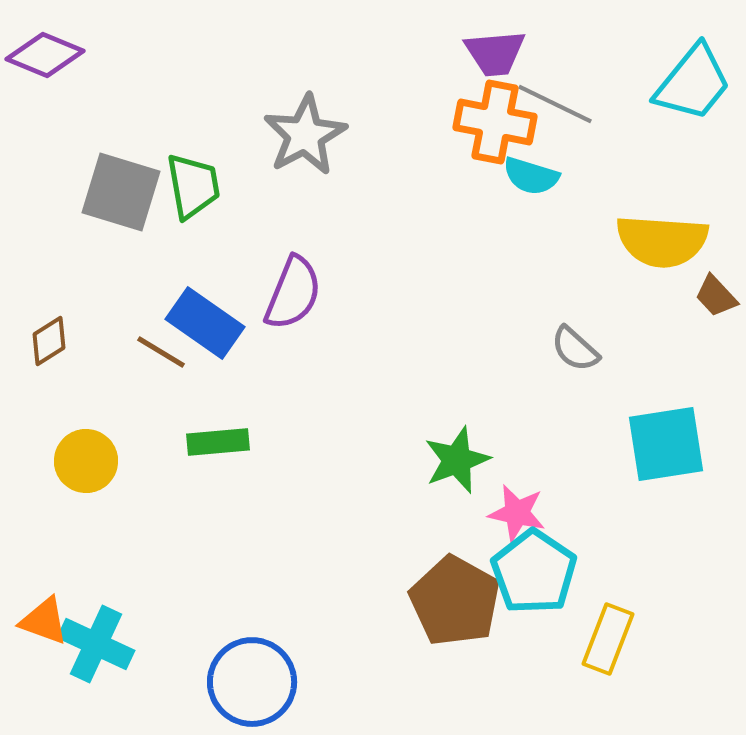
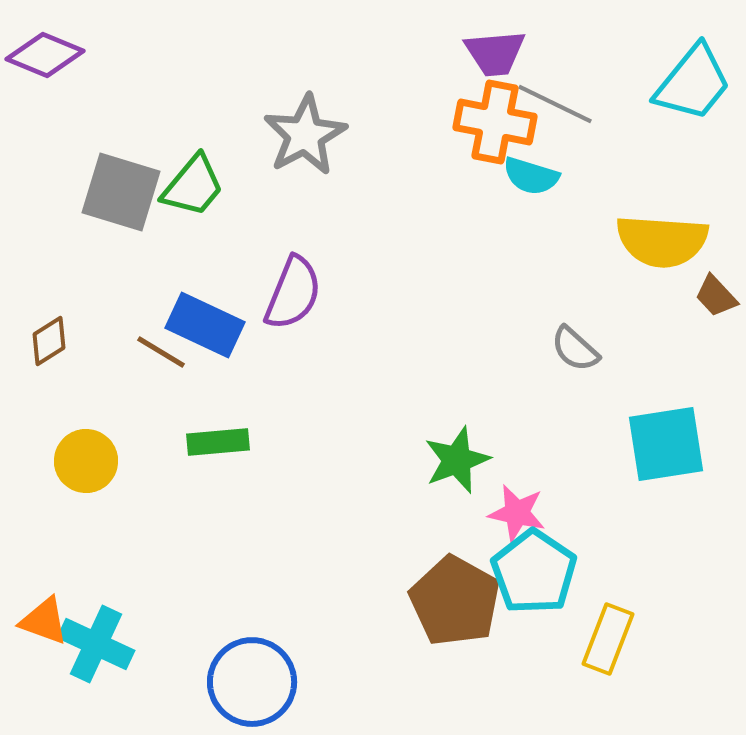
green trapezoid: rotated 50 degrees clockwise
blue rectangle: moved 2 px down; rotated 10 degrees counterclockwise
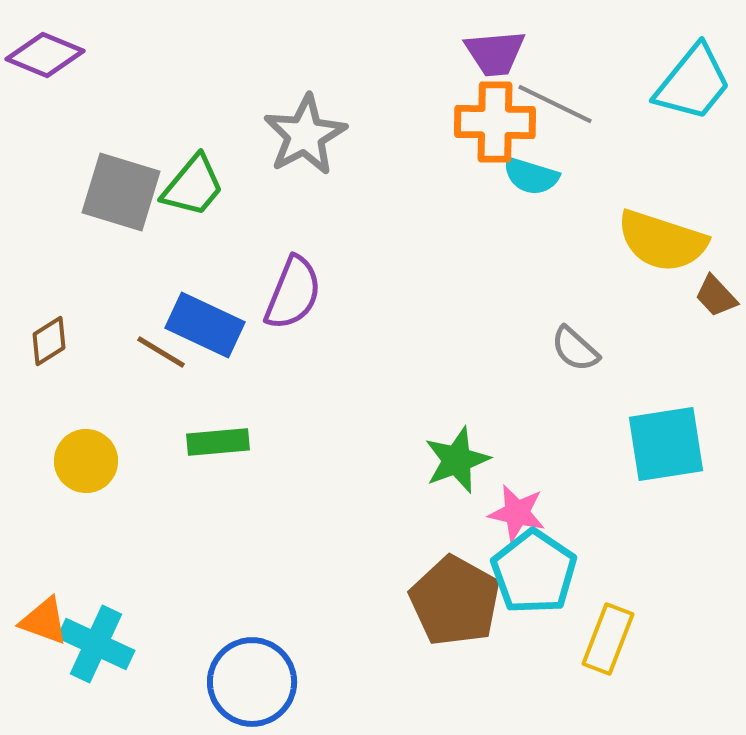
orange cross: rotated 10 degrees counterclockwise
yellow semicircle: rotated 14 degrees clockwise
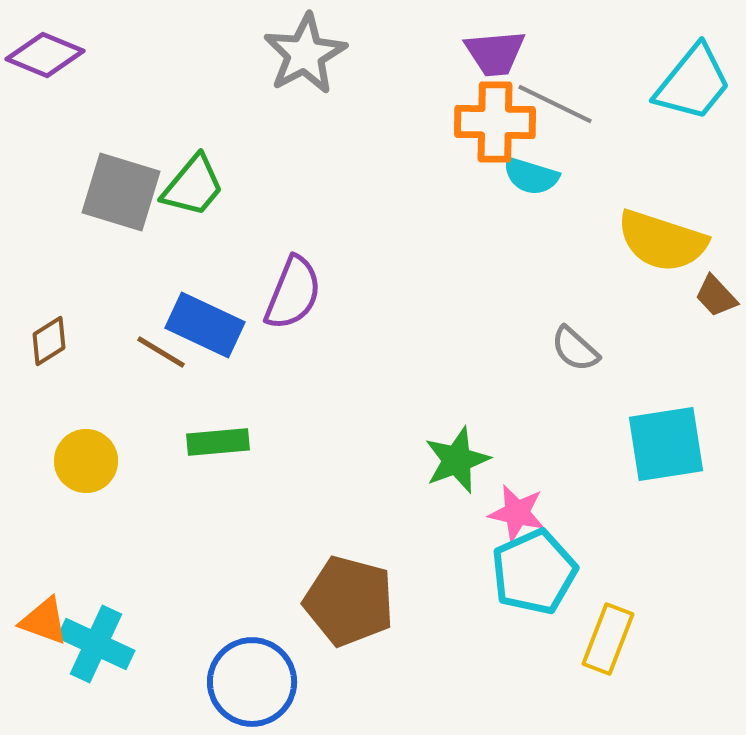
gray star: moved 81 px up
cyan pentagon: rotated 14 degrees clockwise
brown pentagon: moved 106 px left; rotated 14 degrees counterclockwise
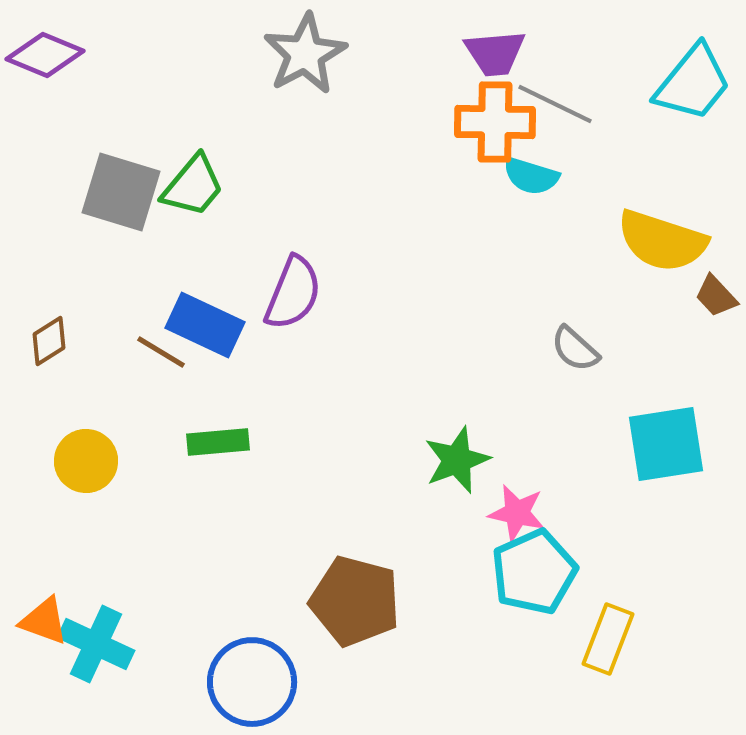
brown pentagon: moved 6 px right
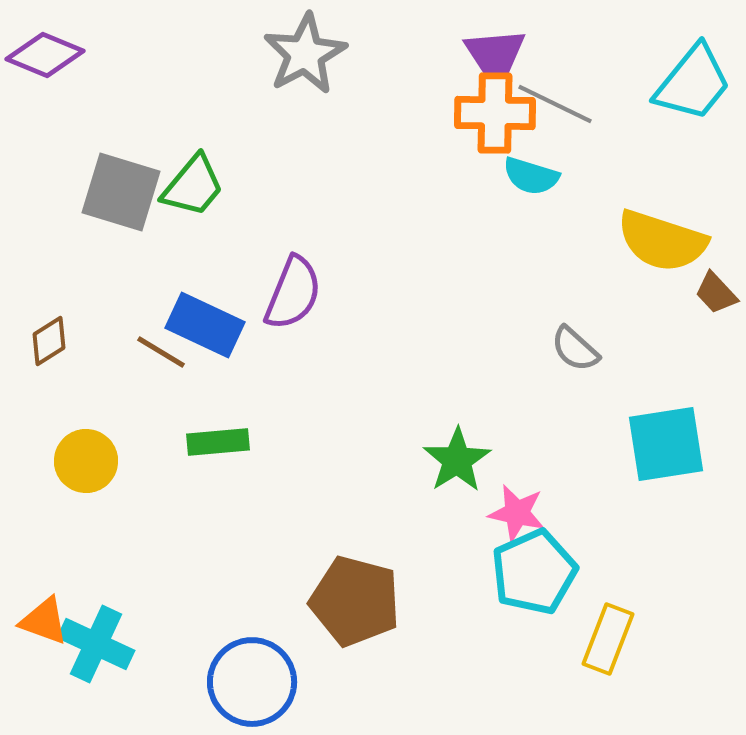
orange cross: moved 9 px up
brown trapezoid: moved 3 px up
green star: rotated 12 degrees counterclockwise
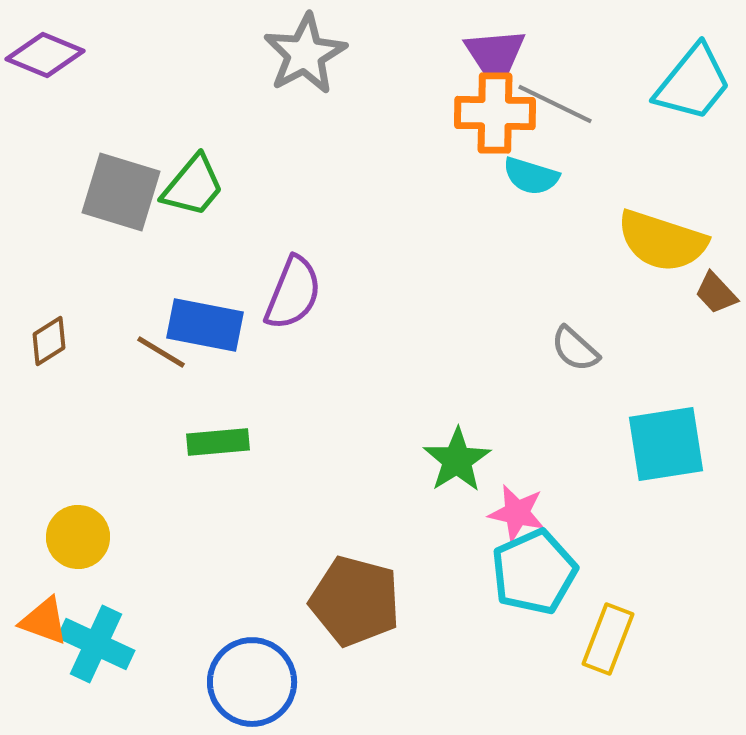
blue rectangle: rotated 14 degrees counterclockwise
yellow circle: moved 8 px left, 76 px down
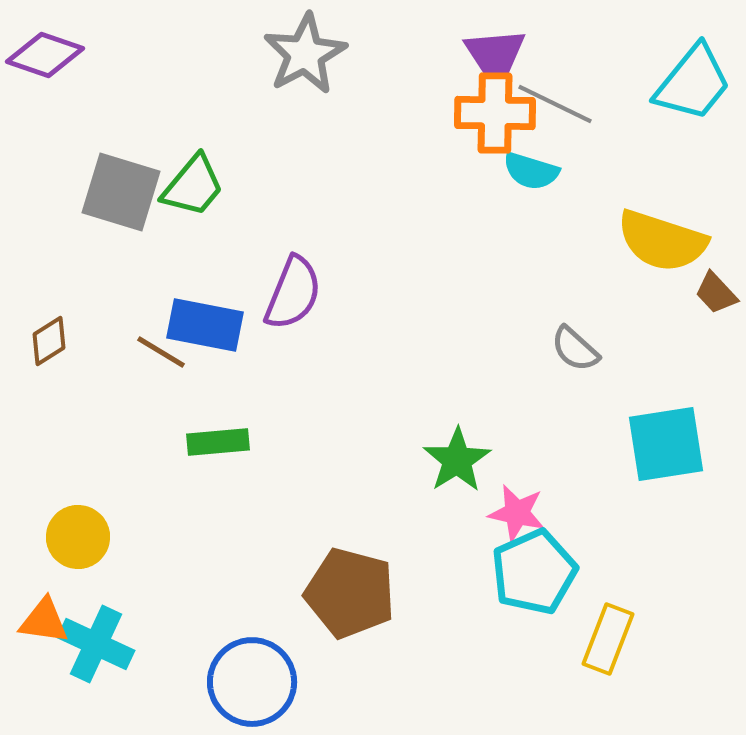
purple diamond: rotated 4 degrees counterclockwise
cyan semicircle: moved 5 px up
brown pentagon: moved 5 px left, 8 px up
orange triangle: rotated 12 degrees counterclockwise
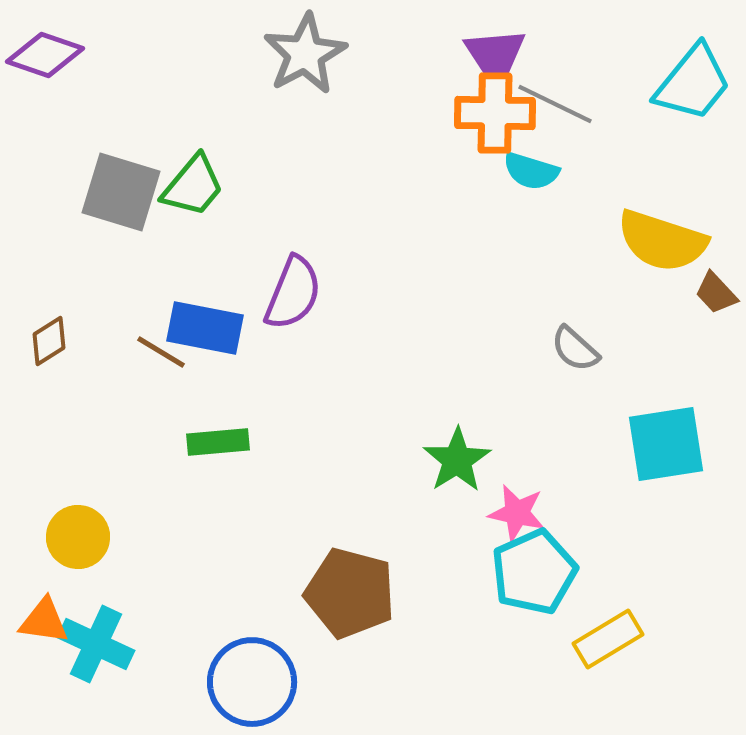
blue rectangle: moved 3 px down
yellow rectangle: rotated 38 degrees clockwise
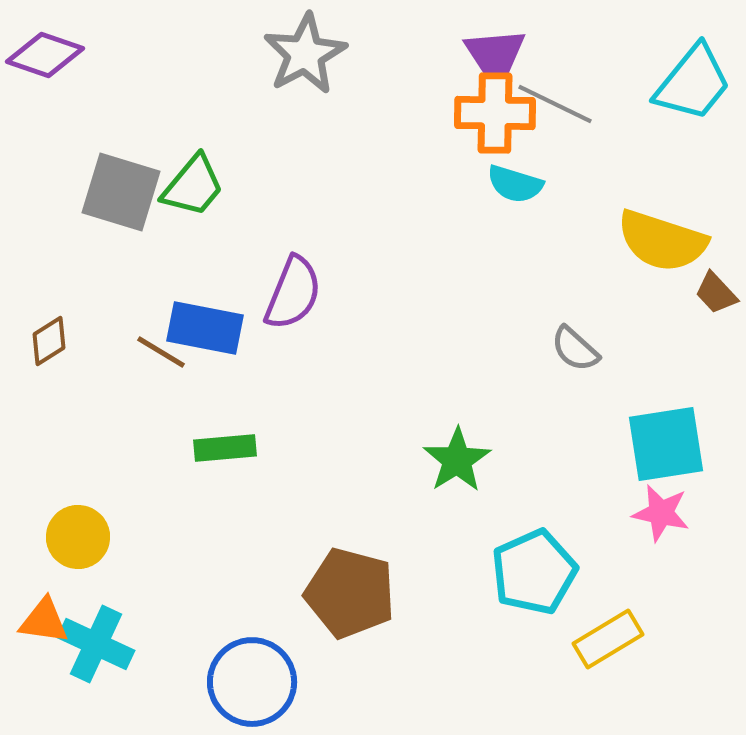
cyan semicircle: moved 16 px left, 13 px down
green rectangle: moved 7 px right, 6 px down
pink star: moved 144 px right
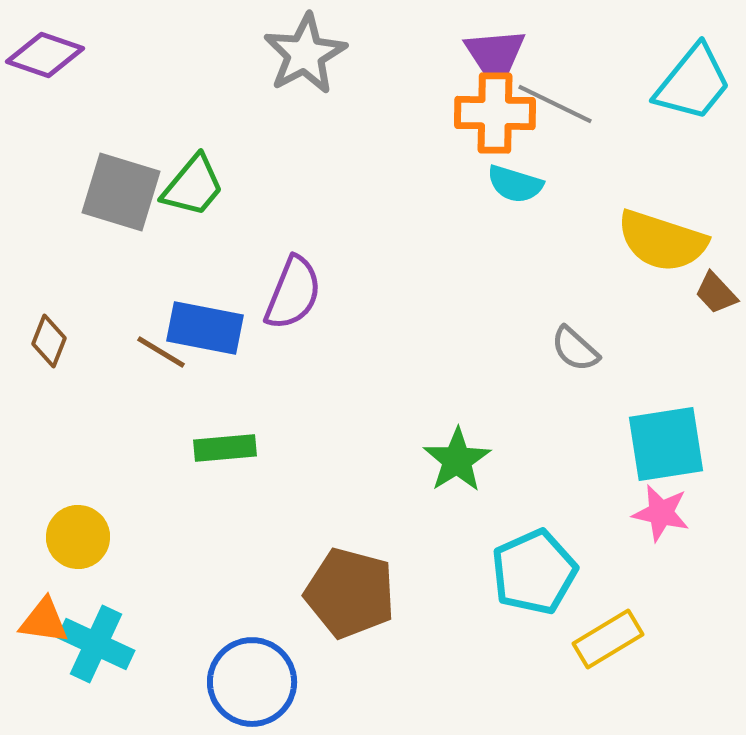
brown diamond: rotated 36 degrees counterclockwise
